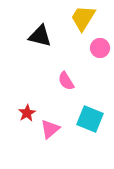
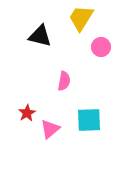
yellow trapezoid: moved 2 px left
pink circle: moved 1 px right, 1 px up
pink semicircle: moved 2 px left; rotated 138 degrees counterclockwise
cyan square: moved 1 px left, 1 px down; rotated 24 degrees counterclockwise
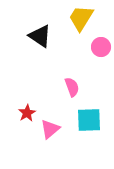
black triangle: rotated 20 degrees clockwise
pink semicircle: moved 8 px right, 6 px down; rotated 30 degrees counterclockwise
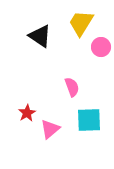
yellow trapezoid: moved 5 px down
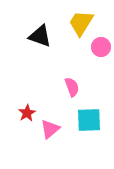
black triangle: rotated 15 degrees counterclockwise
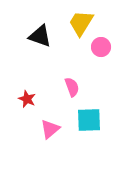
red star: moved 14 px up; rotated 18 degrees counterclockwise
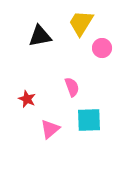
black triangle: rotated 30 degrees counterclockwise
pink circle: moved 1 px right, 1 px down
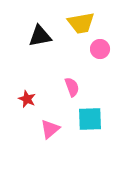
yellow trapezoid: rotated 132 degrees counterclockwise
pink circle: moved 2 px left, 1 px down
cyan square: moved 1 px right, 1 px up
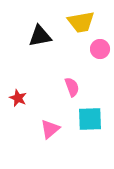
yellow trapezoid: moved 1 px up
red star: moved 9 px left, 1 px up
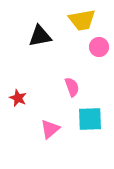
yellow trapezoid: moved 1 px right, 2 px up
pink circle: moved 1 px left, 2 px up
